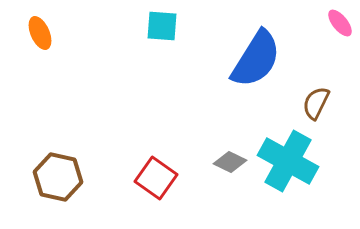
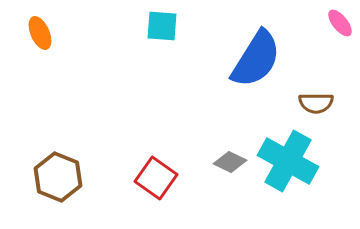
brown semicircle: rotated 116 degrees counterclockwise
brown hexagon: rotated 9 degrees clockwise
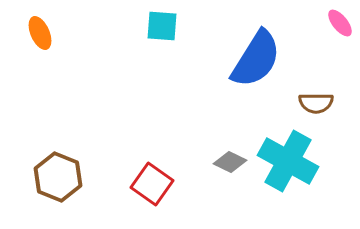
red square: moved 4 px left, 6 px down
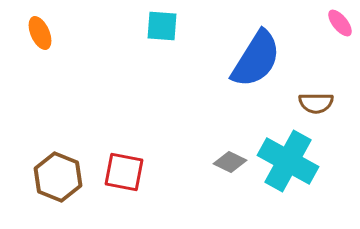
red square: moved 28 px left, 12 px up; rotated 24 degrees counterclockwise
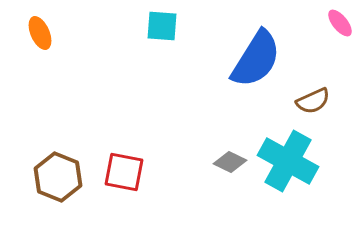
brown semicircle: moved 3 px left, 2 px up; rotated 24 degrees counterclockwise
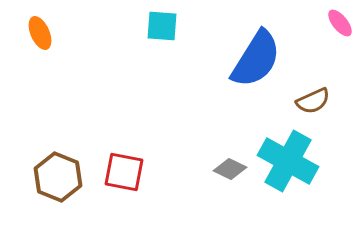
gray diamond: moved 7 px down
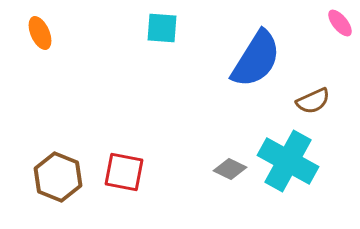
cyan square: moved 2 px down
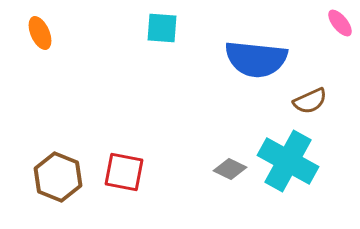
blue semicircle: rotated 64 degrees clockwise
brown semicircle: moved 3 px left
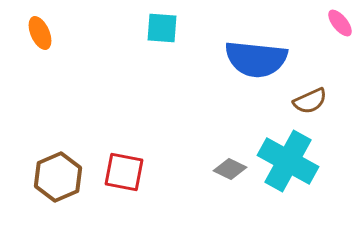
brown hexagon: rotated 15 degrees clockwise
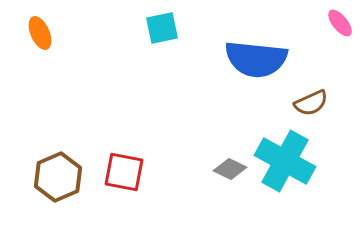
cyan square: rotated 16 degrees counterclockwise
brown semicircle: moved 1 px right, 2 px down
cyan cross: moved 3 px left
